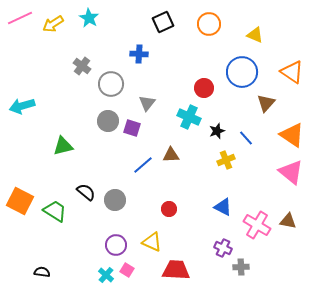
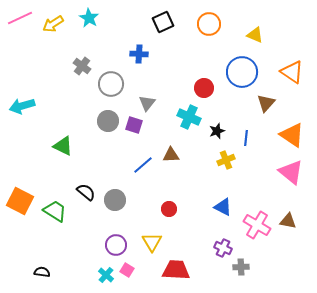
purple square at (132, 128): moved 2 px right, 3 px up
blue line at (246, 138): rotated 49 degrees clockwise
green triangle at (63, 146): rotated 40 degrees clockwise
yellow triangle at (152, 242): rotated 35 degrees clockwise
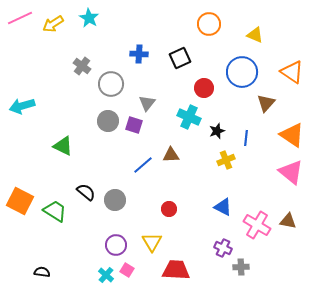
black square at (163, 22): moved 17 px right, 36 px down
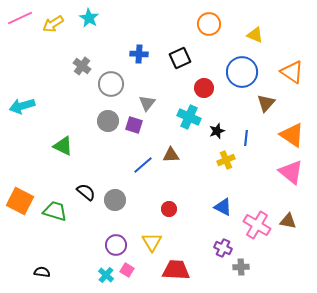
green trapezoid at (55, 211): rotated 15 degrees counterclockwise
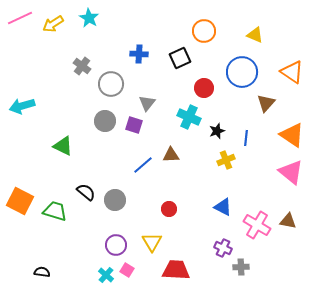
orange circle at (209, 24): moved 5 px left, 7 px down
gray circle at (108, 121): moved 3 px left
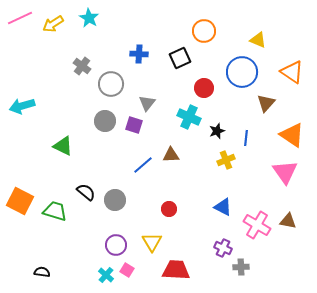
yellow triangle at (255, 35): moved 3 px right, 5 px down
pink triangle at (291, 172): moved 6 px left; rotated 16 degrees clockwise
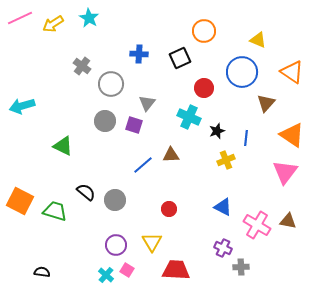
pink triangle at (285, 172): rotated 12 degrees clockwise
